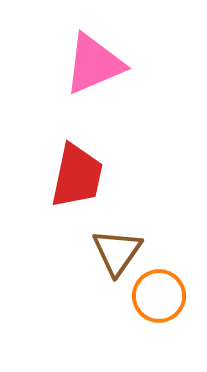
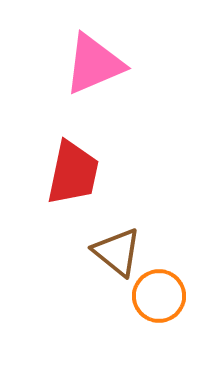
red trapezoid: moved 4 px left, 3 px up
brown triangle: rotated 26 degrees counterclockwise
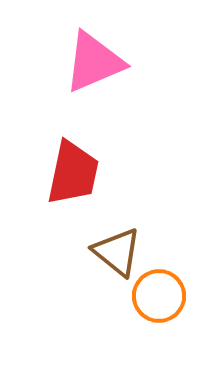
pink triangle: moved 2 px up
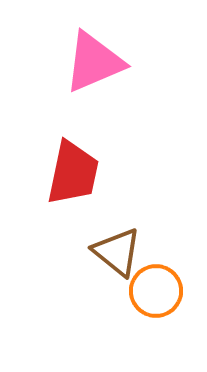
orange circle: moved 3 px left, 5 px up
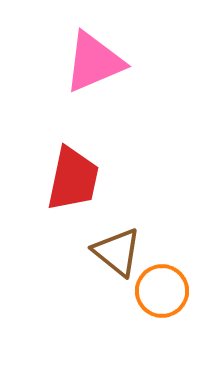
red trapezoid: moved 6 px down
orange circle: moved 6 px right
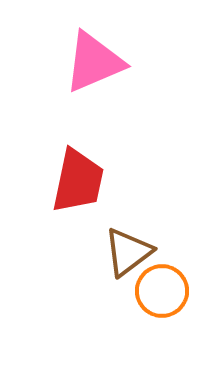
red trapezoid: moved 5 px right, 2 px down
brown triangle: moved 11 px right; rotated 44 degrees clockwise
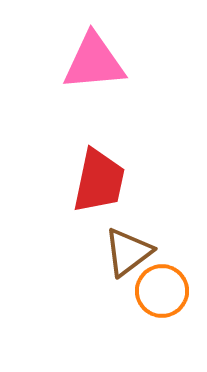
pink triangle: rotated 18 degrees clockwise
red trapezoid: moved 21 px right
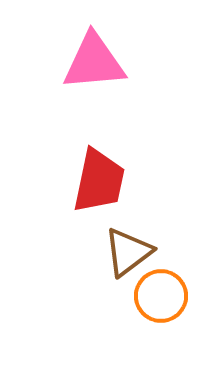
orange circle: moved 1 px left, 5 px down
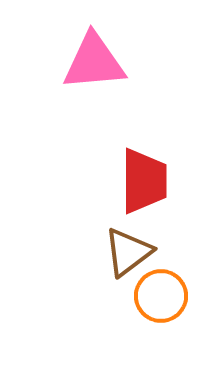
red trapezoid: moved 45 px right; rotated 12 degrees counterclockwise
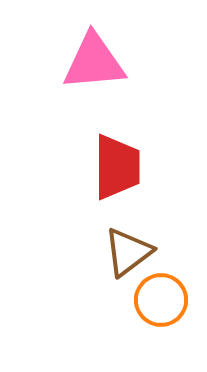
red trapezoid: moved 27 px left, 14 px up
orange circle: moved 4 px down
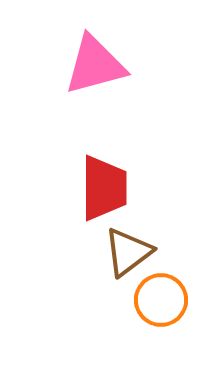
pink triangle: moved 1 px right, 3 px down; rotated 10 degrees counterclockwise
red trapezoid: moved 13 px left, 21 px down
